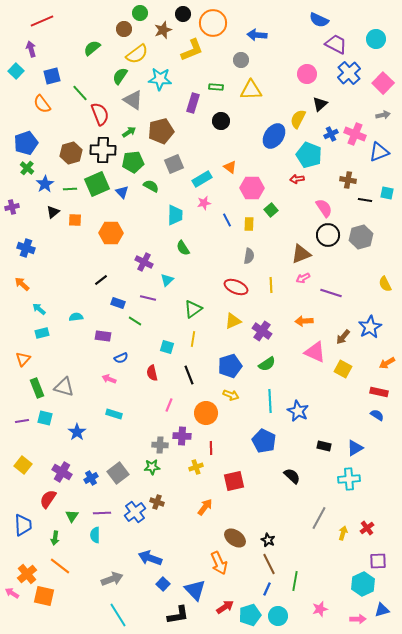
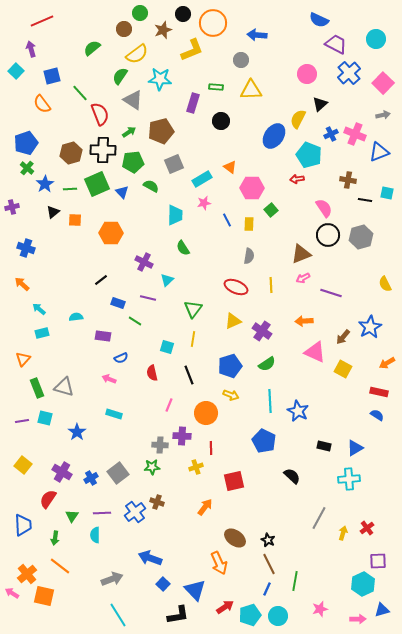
green triangle at (193, 309): rotated 18 degrees counterclockwise
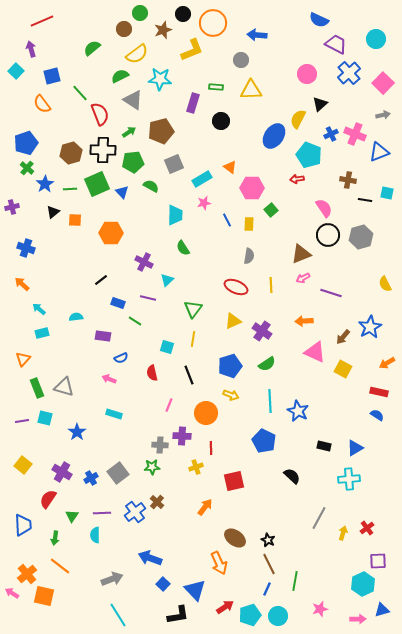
green semicircle at (120, 76): rotated 30 degrees clockwise
brown cross at (157, 502): rotated 24 degrees clockwise
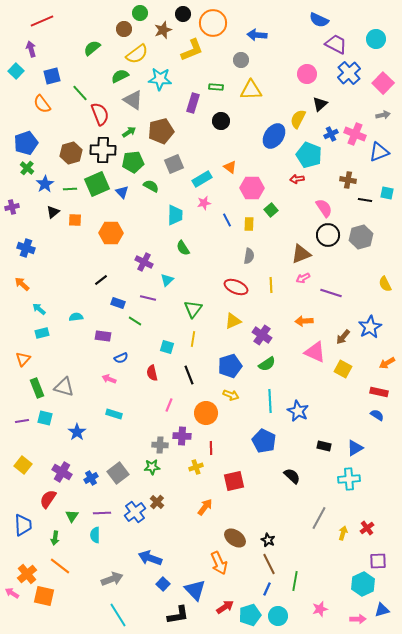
purple cross at (262, 331): moved 4 px down
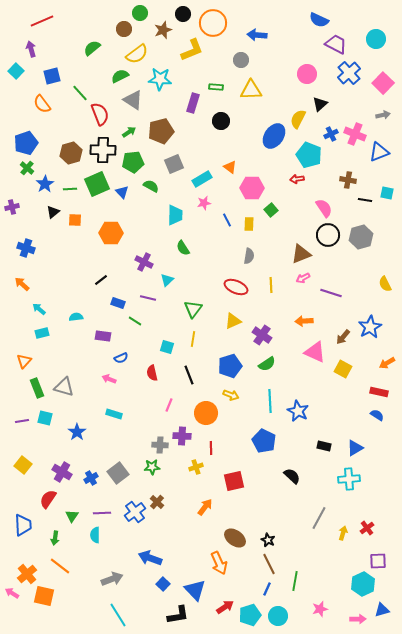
orange triangle at (23, 359): moved 1 px right, 2 px down
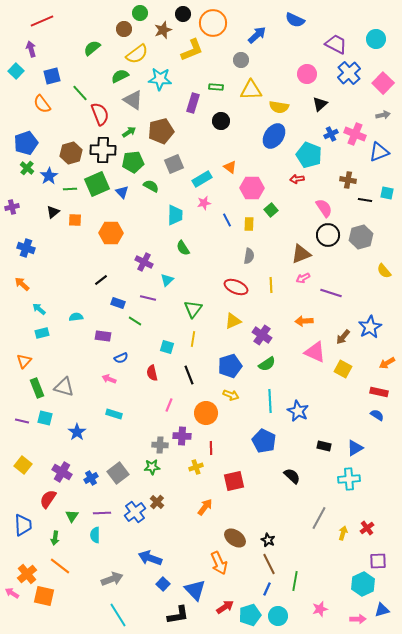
blue semicircle at (319, 20): moved 24 px left
blue arrow at (257, 35): rotated 132 degrees clockwise
yellow semicircle at (298, 119): moved 19 px left, 12 px up; rotated 108 degrees counterclockwise
blue star at (45, 184): moved 4 px right, 8 px up
yellow semicircle at (385, 284): moved 1 px left, 13 px up; rotated 14 degrees counterclockwise
purple line at (22, 421): rotated 24 degrees clockwise
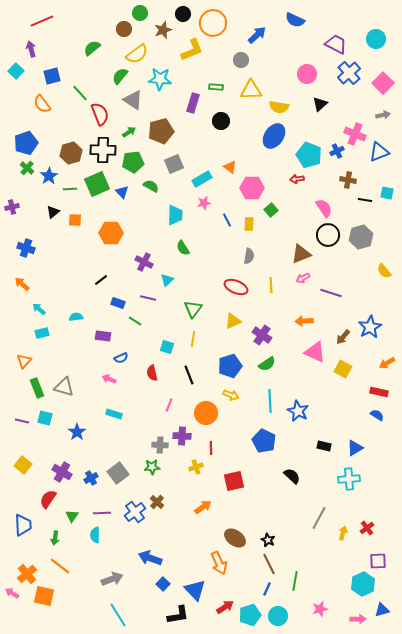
green semicircle at (120, 76): rotated 24 degrees counterclockwise
blue cross at (331, 134): moved 6 px right, 17 px down
orange arrow at (205, 507): moved 2 px left; rotated 18 degrees clockwise
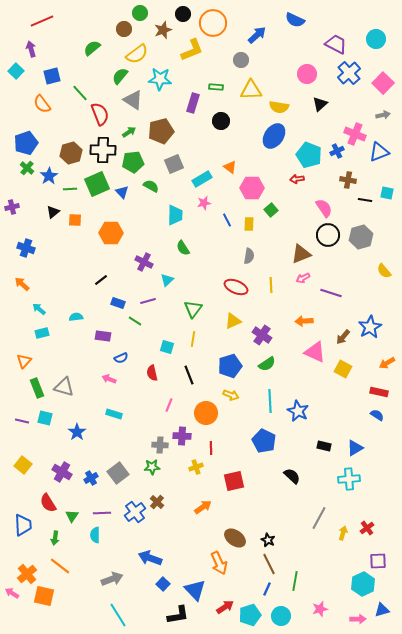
purple line at (148, 298): moved 3 px down; rotated 28 degrees counterclockwise
red semicircle at (48, 499): moved 4 px down; rotated 66 degrees counterclockwise
cyan circle at (278, 616): moved 3 px right
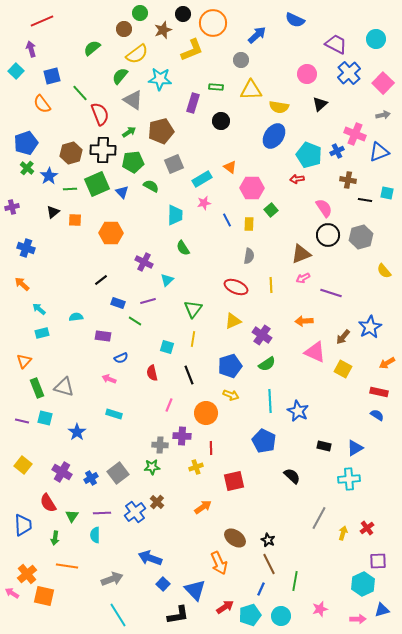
orange line at (60, 566): moved 7 px right; rotated 30 degrees counterclockwise
blue line at (267, 589): moved 6 px left
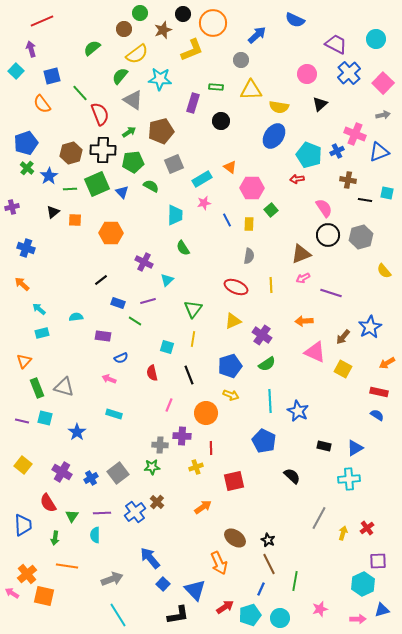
blue arrow at (150, 558): rotated 30 degrees clockwise
cyan circle at (281, 616): moved 1 px left, 2 px down
